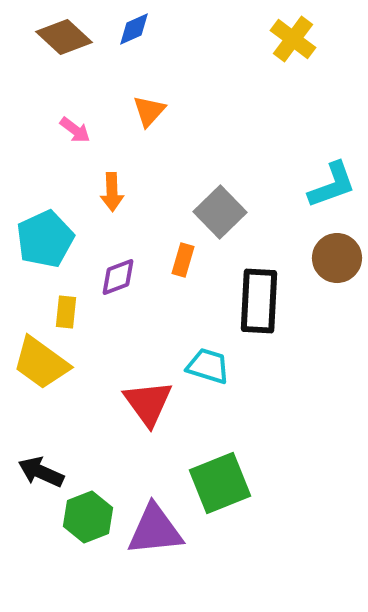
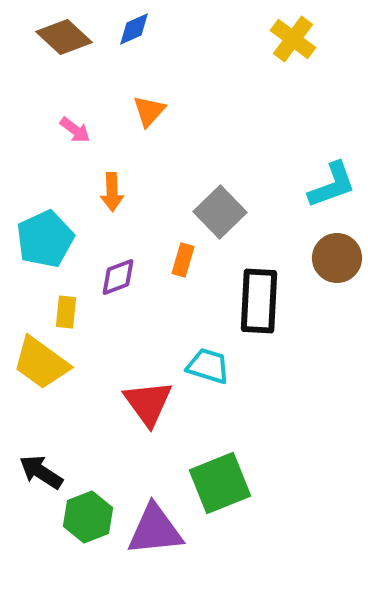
black arrow: rotated 9 degrees clockwise
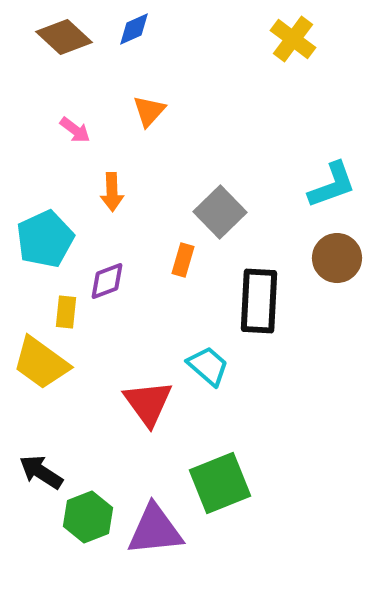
purple diamond: moved 11 px left, 4 px down
cyan trapezoid: rotated 24 degrees clockwise
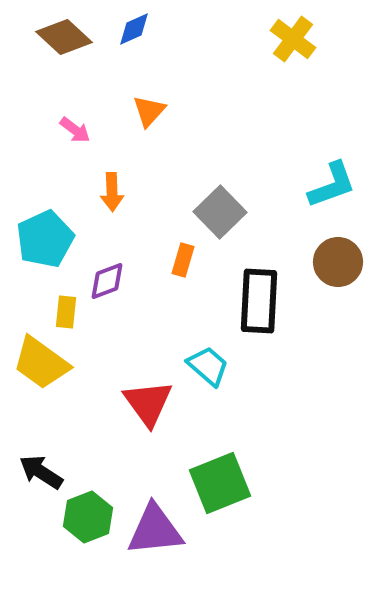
brown circle: moved 1 px right, 4 px down
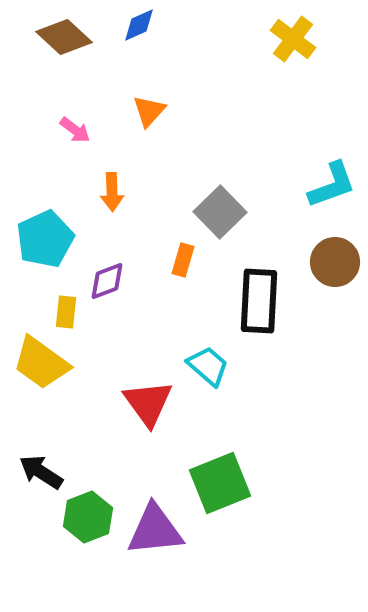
blue diamond: moved 5 px right, 4 px up
brown circle: moved 3 px left
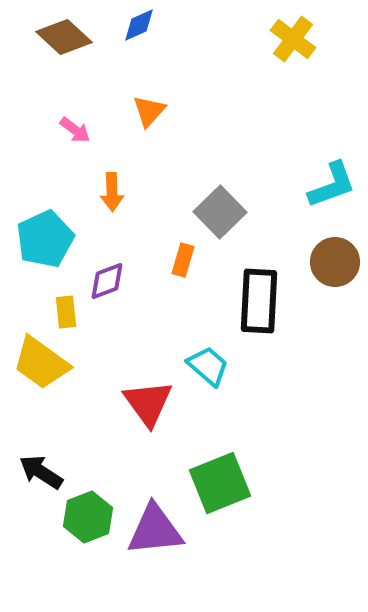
yellow rectangle: rotated 12 degrees counterclockwise
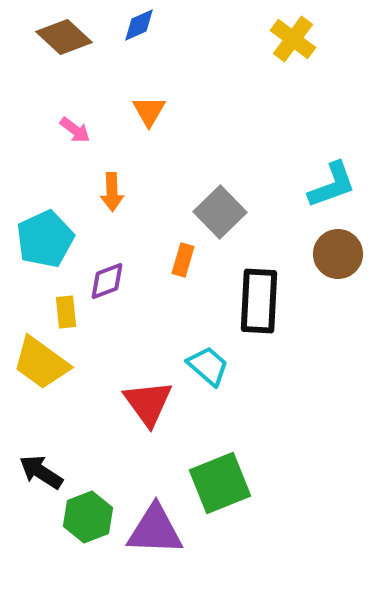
orange triangle: rotated 12 degrees counterclockwise
brown circle: moved 3 px right, 8 px up
purple triangle: rotated 8 degrees clockwise
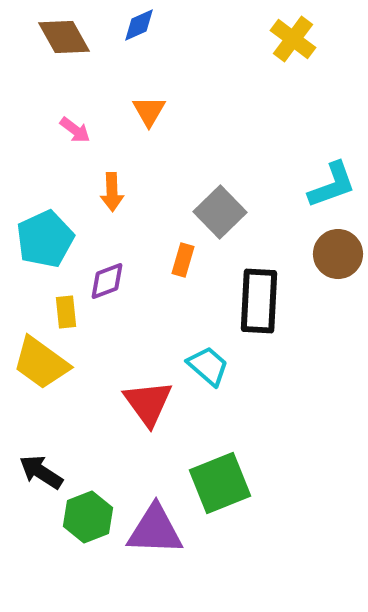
brown diamond: rotated 18 degrees clockwise
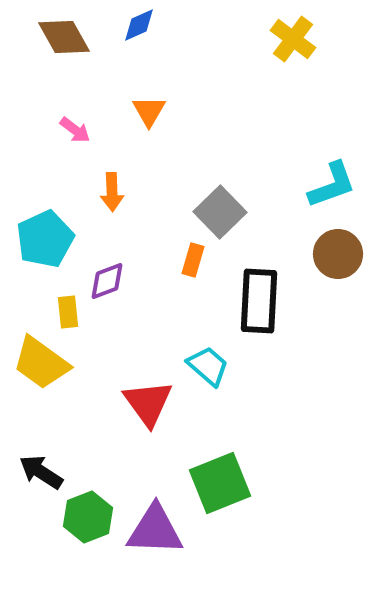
orange rectangle: moved 10 px right
yellow rectangle: moved 2 px right
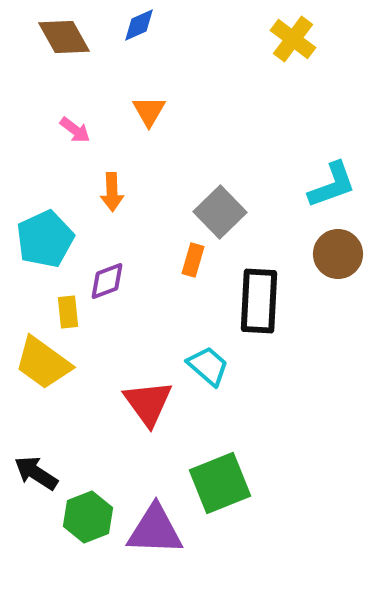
yellow trapezoid: moved 2 px right
black arrow: moved 5 px left, 1 px down
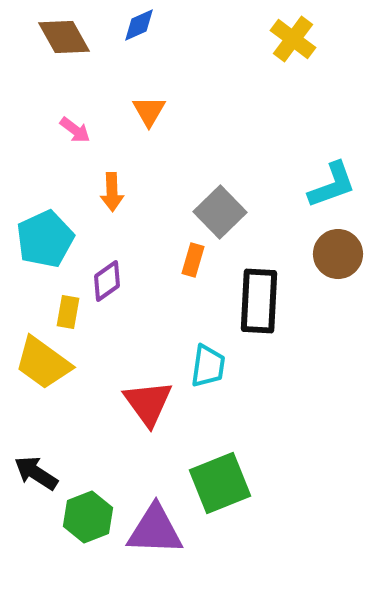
purple diamond: rotated 15 degrees counterclockwise
yellow rectangle: rotated 16 degrees clockwise
cyan trapezoid: rotated 57 degrees clockwise
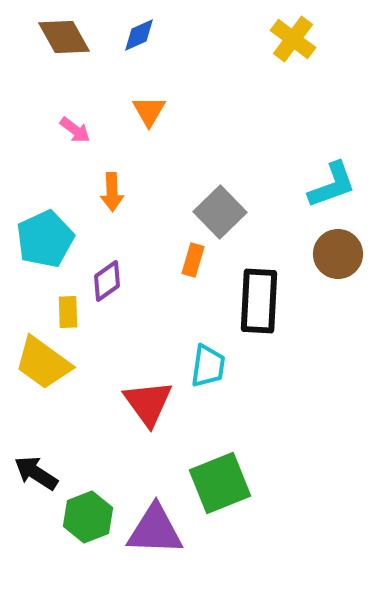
blue diamond: moved 10 px down
yellow rectangle: rotated 12 degrees counterclockwise
